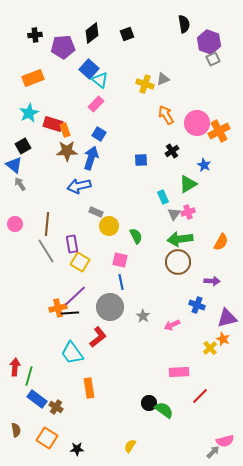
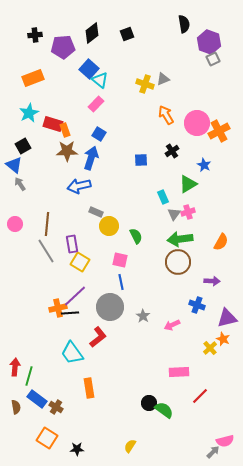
brown semicircle at (16, 430): moved 23 px up
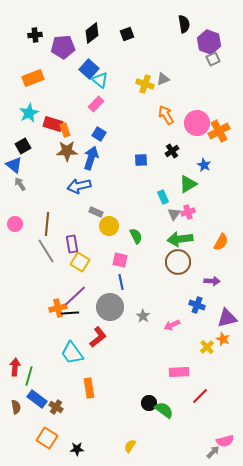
yellow cross at (210, 348): moved 3 px left, 1 px up
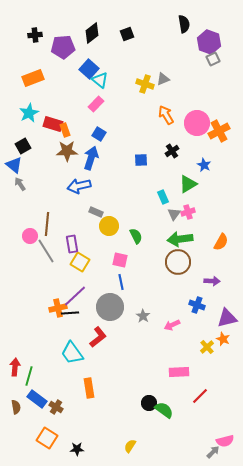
pink circle at (15, 224): moved 15 px right, 12 px down
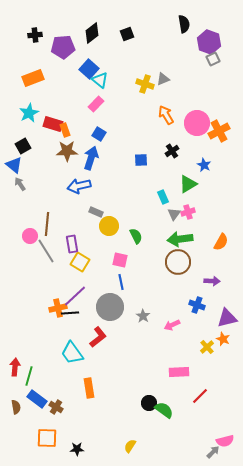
orange square at (47, 438): rotated 30 degrees counterclockwise
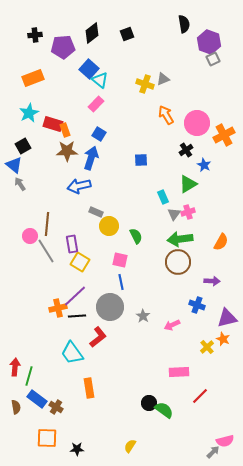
orange cross at (219, 131): moved 5 px right, 4 px down
black cross at (172, 151): moved 14 px right, 1 px up
black line at (70, 313): moved 7 px right, 3 px down
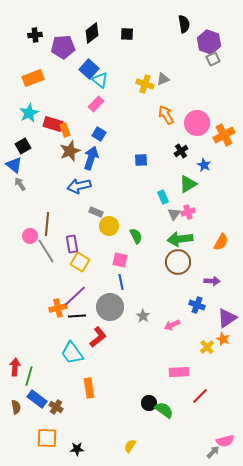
black square at (127, 34): rotated 24 degrees clockwise
black cross at (186, 150): moved 5 px left, 1 px down
brown star at (67, 151): moved 3 px right; rotated 20 degrees counterclockwise
purple triangle at (227, 318): rotated 20 degrees counterclockwise
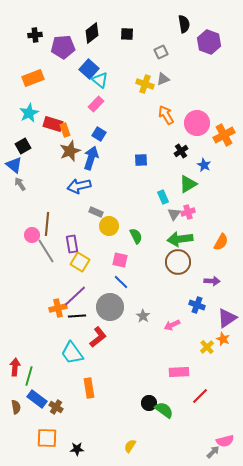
gray square at (213, 59): moved 52 px left, 7 px up
pink circle at (30, 236): moved 2 px right, 1 px up
blue line at (121, 282): rotated 35 degrees counterclockwise
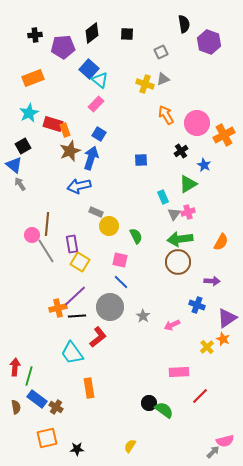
orange square at (47, 438): rotated 15 degrees counterclockwise
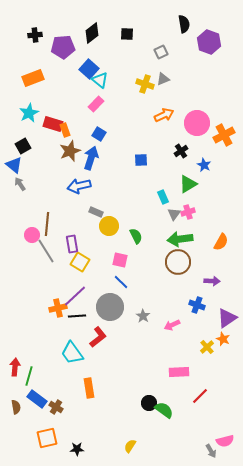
orange arrow at (166, 115): moved 2 px left; rotated 96 degrees clockwise
gray arrow at (213, 452): moved 2 px left, 1 px up; rotated 104 degrees clockwise
